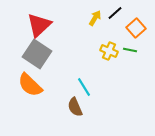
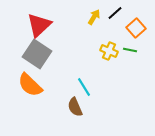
yellow arrow: moved 1 px left, 1 px up
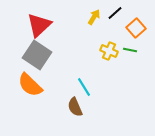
gray square: moved 1 px down
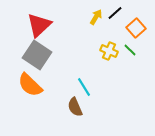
yellow arrow: moved 2 px right
green line: rotated 32 degrees clockwise
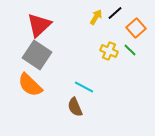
cyan line: rotated 30 degrees counterclockwise
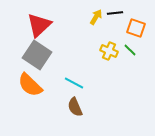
black line: rotated 35 degrees clockwise
orange square: rotated 30 degrees counterclockwise
cyan line: moved 10 px left, 4 px up
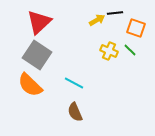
yellow arrow: moved 1 px right, 3 px down; rotated 28 degrees clockwise
red triangle: moved 3 px up
brown semicircle: moved 5 px down
